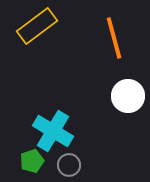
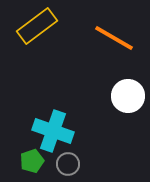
orange line: rotated 45 degrees counterclockwise
cyan cross: rotated 12 degrees counterclockwise
gray circle: moved 1 px left, 1 px up
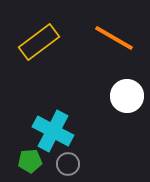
yellow rectangle: moved 2 px right, 16 px down
white circle: moved 1 px left
cyan cross: rotated 9 degrees clockwise
green pentagon: moved 2 px left; rotated 15 degrees clockwise
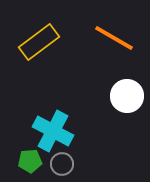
gray circle: moved 6 px left
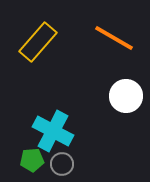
yellow rectangle: moved 1 px left; rotated 12 degrees counterclockwise
white circle: moved 1 px left
green pentagon: moved 2 px right, 1 px up
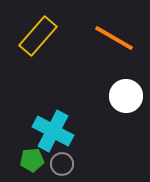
yellow rectangle: moved 6 px up
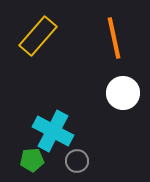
orange line: rotated 48 degrees clockwise
white circle: moved 3 px left, 3 px up
gray circle: moved 15 px right, 3 px up
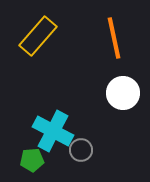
gray circle: moved 4 px right, 11 px up
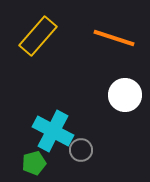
orange line: rotated 60 degrees counterclockwise
white circle: moved 2 px right, 2 px down
green pentagon: moved 2 px right, 3 px down; rotated 10 degrees counterclockwise
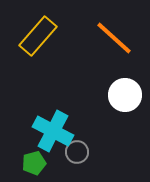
orange line: rotated 24 degrees clockwise
gray circle: moved 4 px left, 2 px down
